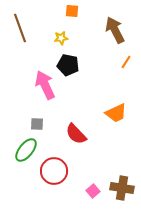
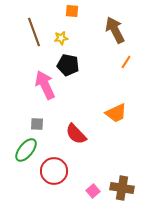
brown line: moved 14 px right, 4 px down
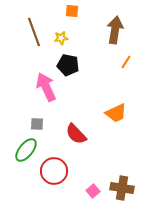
brown arrow: rotated 36 degrees clockwise
pink arrow: moved 1 px right, 2 px down
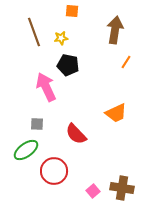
green ellipse: rotated 15 degrees clockwise
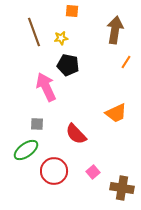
pink square: moved 19 px up
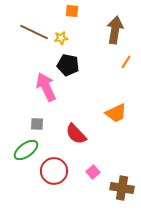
brown line: rotated 44 degrees counterclockwise
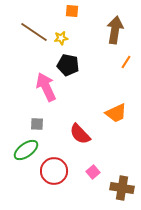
brown line: rotated 8 degrees clockwise
red semicircle: moved 4 px right
